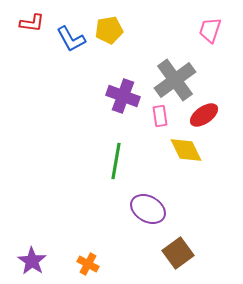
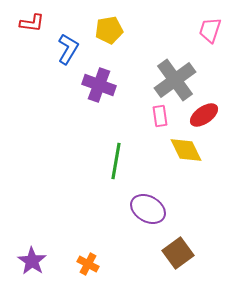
blue L-shape: moved 3 px left, 10 px down; rotated 120 degrees counterclockwise
purple cross: moved 24 px left, 11 px up
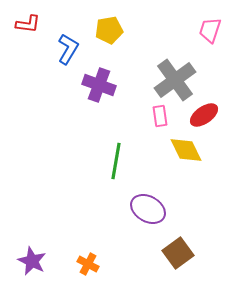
red L-shape: moved 4 px left, 1 px down
purple star: rotated 8 degrees counterclockwise
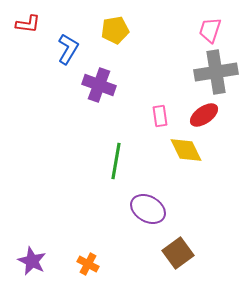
yellow pentagon: moved 6 px right
gray cross: moved 41 px right, 8 px up; rotated 27 degrees clockwise
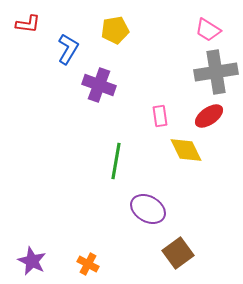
pink trapezoid: moved 2 px left; rotated 76 degrees counterclockwise
red ellipse: moved 5 px right, 1 px down
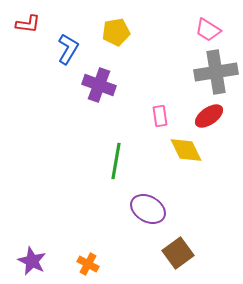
yellow pentagon: moved 1 px right, 2 px down
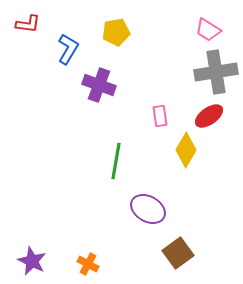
yellow diamond: rotated 56 degrees clockwise
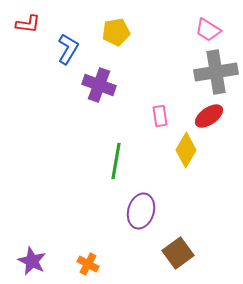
purple ellipse: moved 7 px left, 2 px down; rotated 76 degrees clockwise
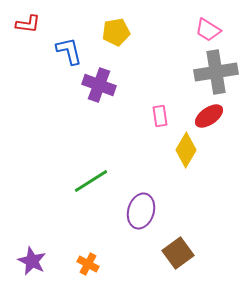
blue L-shape: moved 1 px right, 2 px down; rotated 44 degrees counterclockwise
green line: moved 25 px left, 20 px down; rotated 48 degrees clockwise
